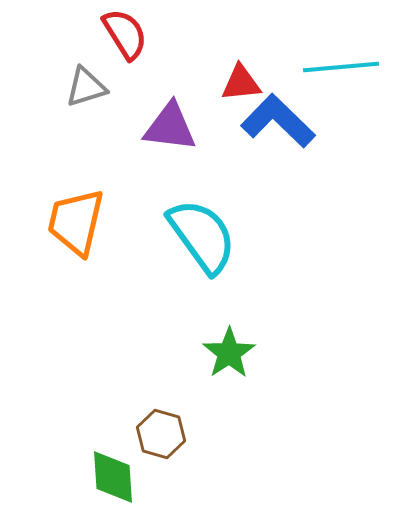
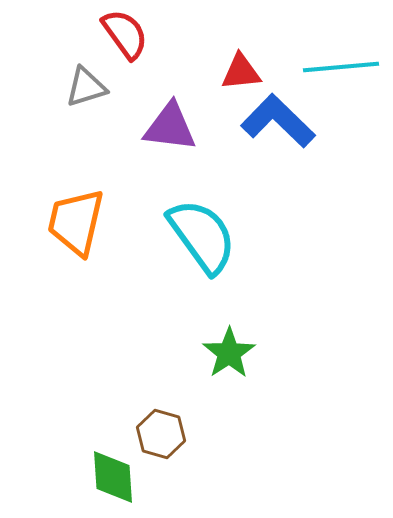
red semicircle: rotated 4 degrees counterclockwise
red triangle: moved 11 px up
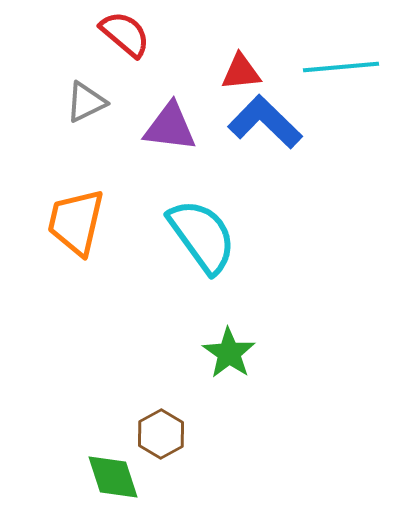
red semicircle: rotated 14 degrees counterclockwise
gray triangle: moved 15 px down; rotated 9 degrees counterclockwise
blue L-shape: moved 13 px left, 1 px down
green star: rotated 4 degrees counterclockwise
brown hexagon: rotated 15 degrees clockwise
green diamond: rotated 14 degrees counterclockwise
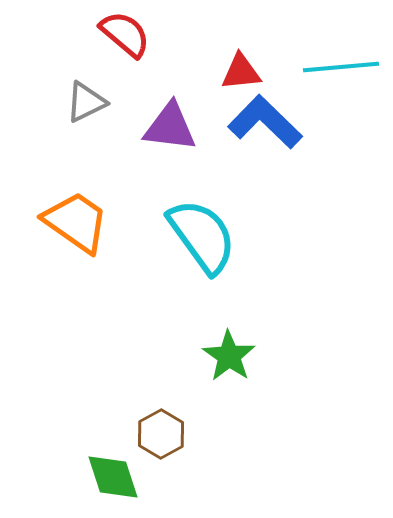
orange trapezoid: rotated 112 degrees clockwise
green star: moved 3 px down
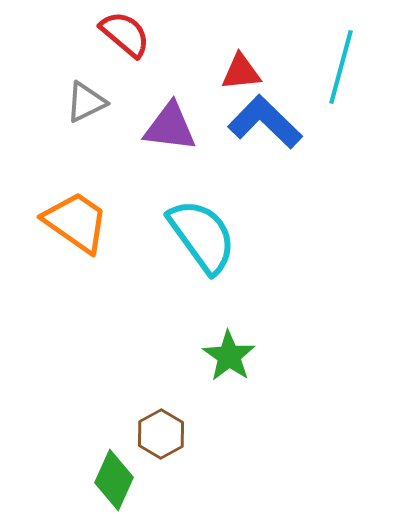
cyan line: rotated 70 degrees counterclockwise
green diamond: moved 1 px right, 3 px down; rotated 42 degrees clockwise
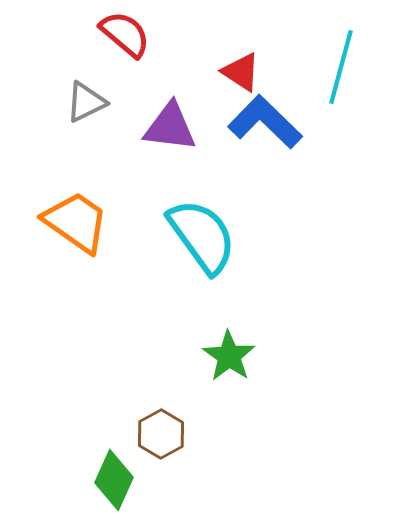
red triangle: rotated 39 degrees clockwise
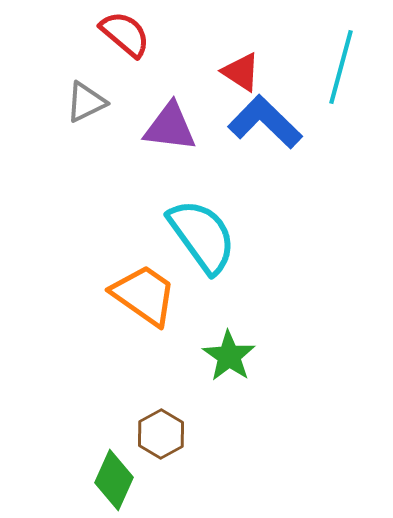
orange trapezoid: moved 68 px right, 73 px down
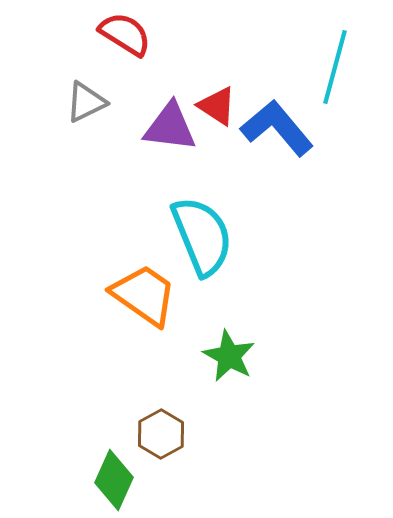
red semicircle: rotated 8 degrees counterclockwise
cyan line: moved 6 px left
red triangle: moved 24 px left, 34 px down
blue L-shape: moved 12 px right, 6 px down; rotated 6 degrees clockwise
cyan semicircle: rotated 14 degrees clockwise
green star: rotated 6 degrees counterclockwise
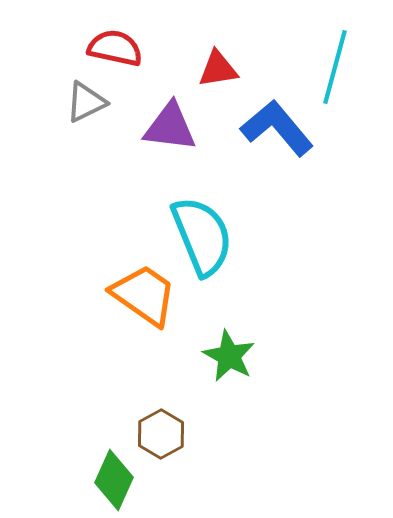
red semicircle: moved 10 px left, 14 px down; rotated 20 degrees counterclockwise
red triangle: moved 1 px right, 37 px up; rotated 42 degrees counterclockwise
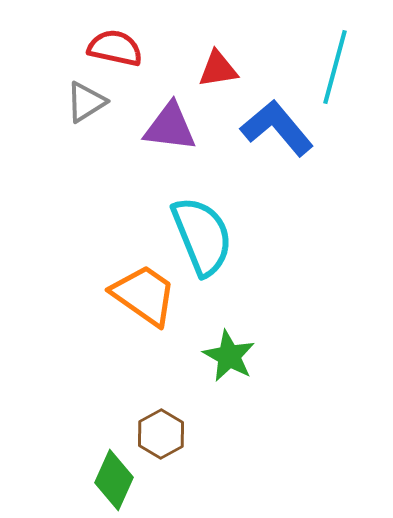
gray triangle: rotated 6 degrees counterclockwise
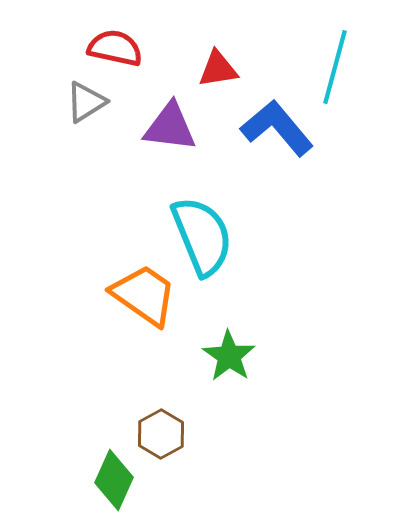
green star: rotated 6 degrees clockwise
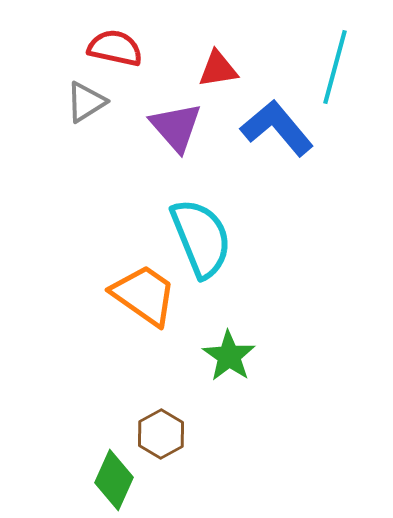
purple triangle: moved 6 px right; rotated 42 degrees clockwise
cyan semicircle: moved 1 px left, 2 px down
